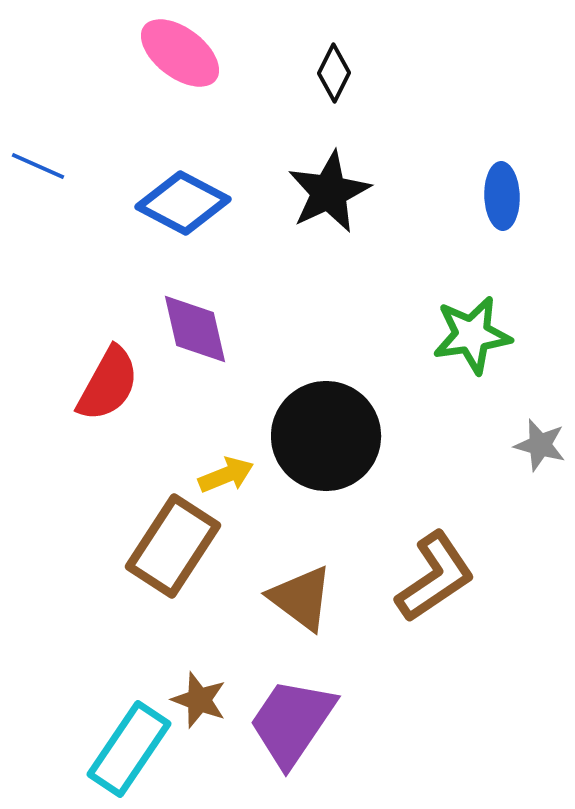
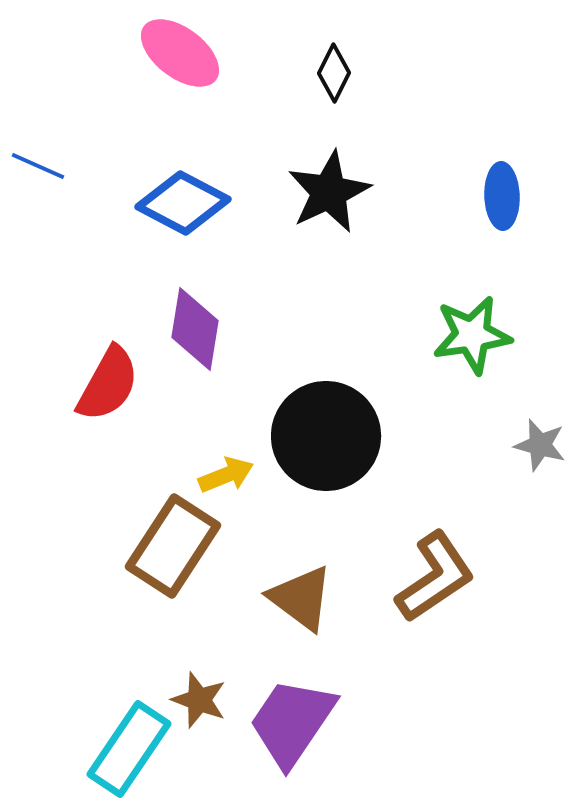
purple diamond: rotated 22 degrees clockwise
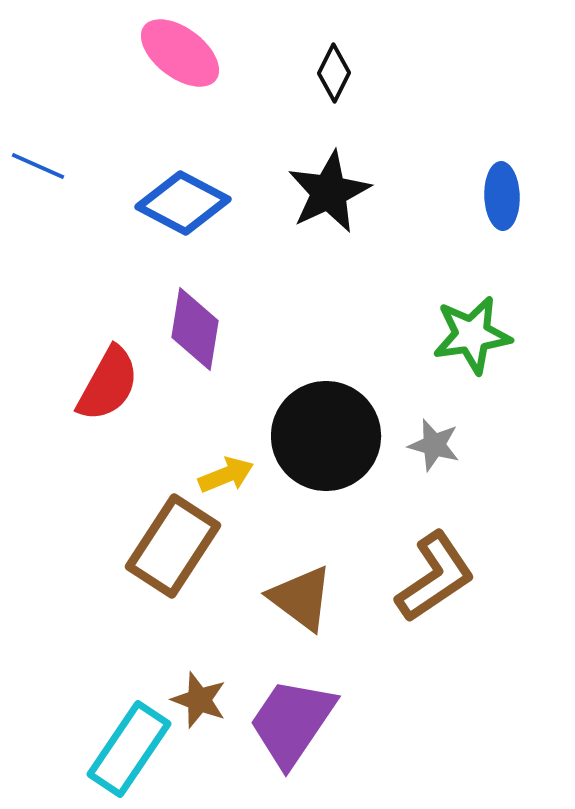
gray star: moved 106 px left
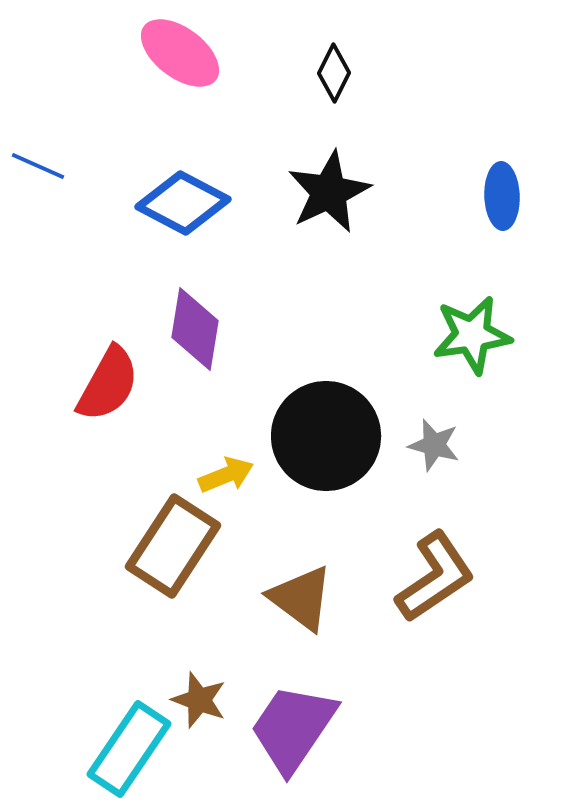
purple trapezoid: moved 1 px right, 6 px down
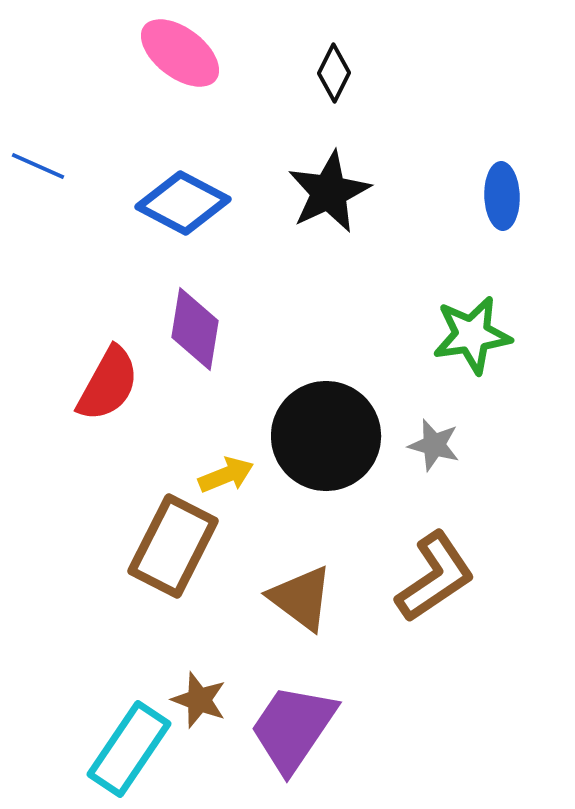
brown rectangle: rotated 6 degrees counterclockwise
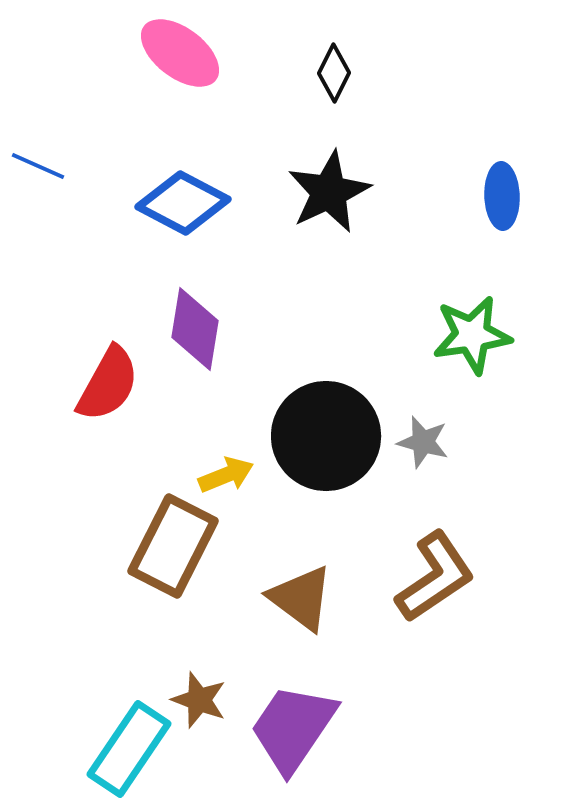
gray star: moved 11 px left, 3 px up
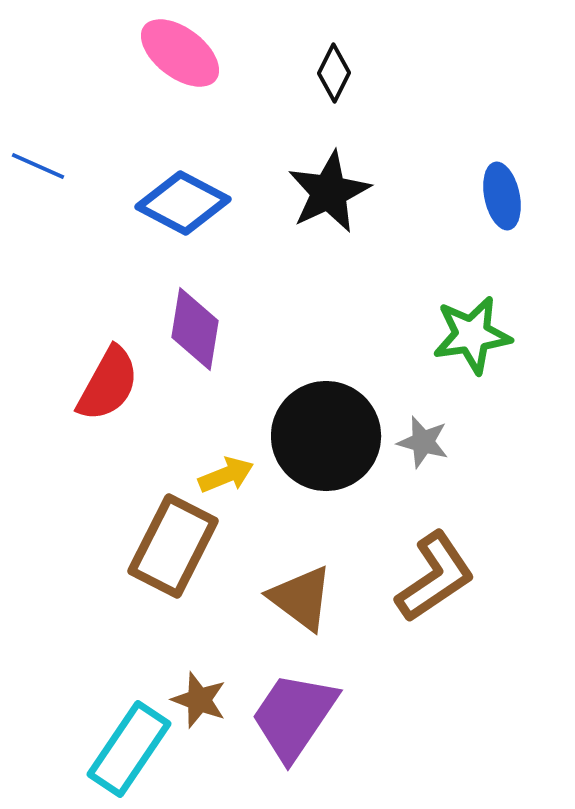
blue ellipse: rotated 10 degrees counterclockwise
purple trapezoid: moved 1 px right, 12 px up
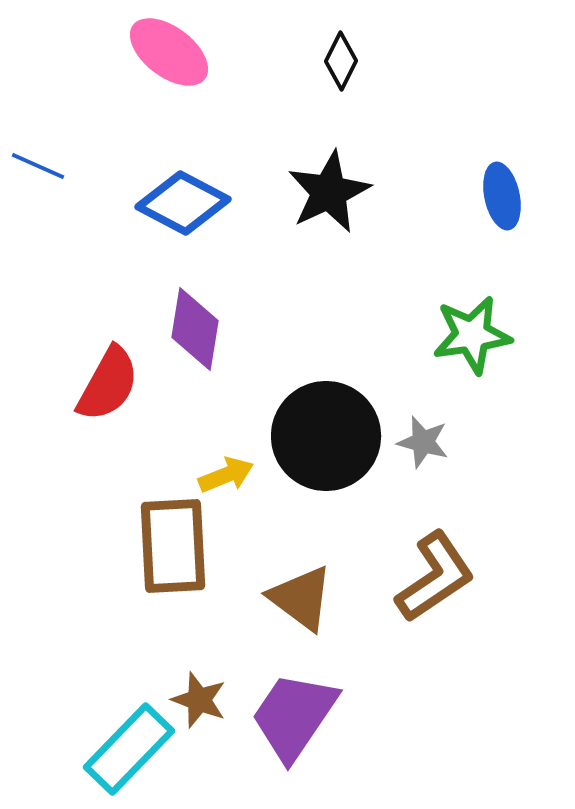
pink ellipse: moved 11 px left, 1 px up
black diamond: moved 7 px right, 12 px up
brown rectangle: rotated 30 degrees counterclockwise
cyan rectangle: rotated 10 degrees clockwise
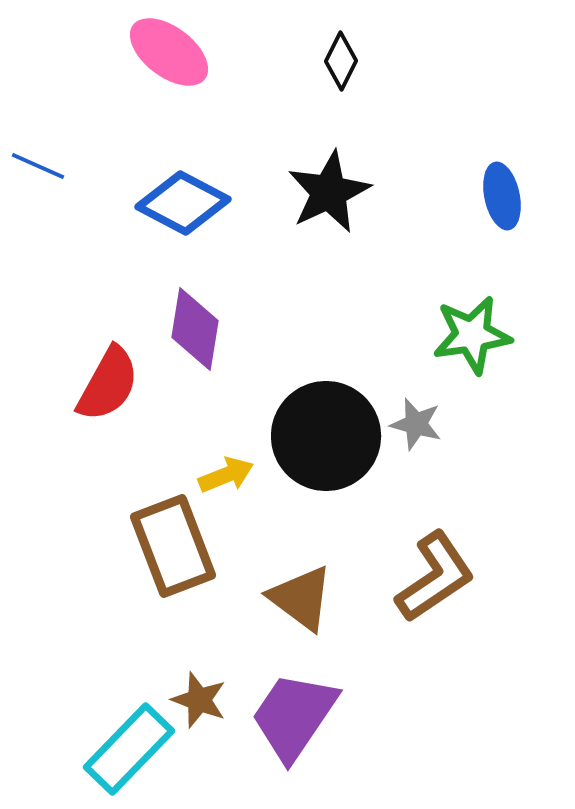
gray star: moved 7 px left, 18 px up
brown rectangle: rotated 18 degrees counterclockwise
